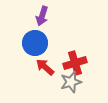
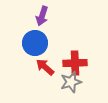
red cross: rotated 15 degrees clockwise
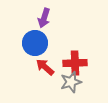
purple arrow: moved 2 px right, 2 px down
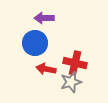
purple arrow: rotated 72 degrees clockwise
red cross: rotated 15 degrees clockwise
red arrow: moved 1 px right, 2 px down; rotated 30 degrees counterclockwise
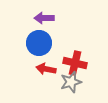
blue circle: moved 4 px right
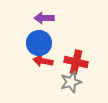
red cross: moved 1 px right, 1 px up
red arrow: moved 3 px left, 8 px up
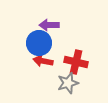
purple arrow: moved 5 px right, 7 px down
gray star: moved 3 px left, 1 px down
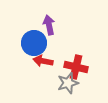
purple arrow: rotated 78 degrees clockwise
blue circle: moved 5 px left
red cross: moved 5 px down
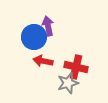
purple arrow: moved 1 px left, 1 px down
blue circle: moved 6 px up
